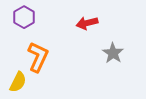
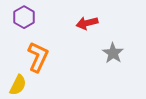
yellow semicircle: moved 3 px down
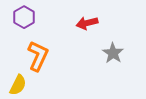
orange L-shape: moved 1 px up
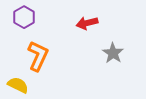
yellow semicircle: rotated 90 degrees counterclockwise
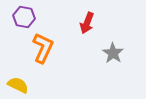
purple hexagon: rotated 20 degrees counterclockwise
red arrow: rotated 55 degrees counterclockwise
orange L-shape: moved 5 px right, 8 px up
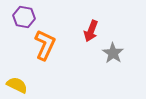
red arrow: moved 4 px right, 8 px down
orange L-shape: moved 2 px right, 3 px up
yellow semicircle: moved 1 px left
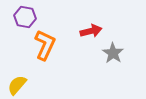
purple hexagon: moved 1 px right
red arrow: rotated 125 degrees counterclockwise
yellow semicircle: rotated 75 degrees counterclockwise
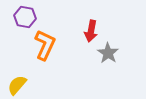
red arrow: rotated 115 degrees clockwise
gray star: moved 5 px left
